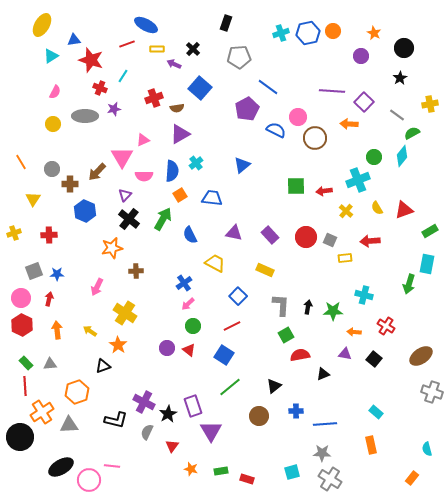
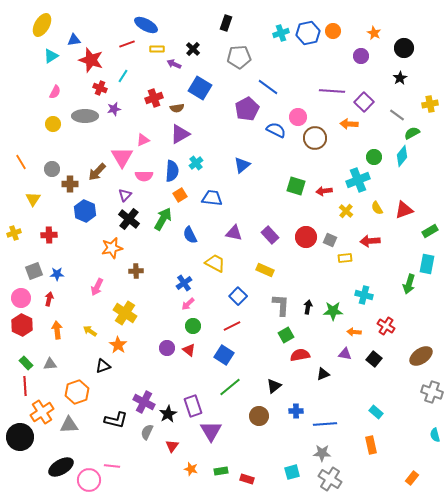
blue square at (200, 88): rotated 10 degrees counterclockwise
green square at (296, 186): rotated 18 degrees clockwise
cyan semicircle at (427, 449): moved 8 px right, 14 px up
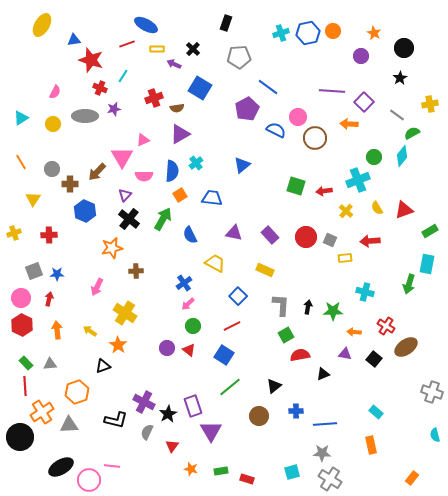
cyan triangle at (51, 56): moved 30 px left, 62 px down
cyan cross at (364, 295): moved 1 px right, 3 px up
brown ellipse at (421, 356): moved 15 px left, 9 px up
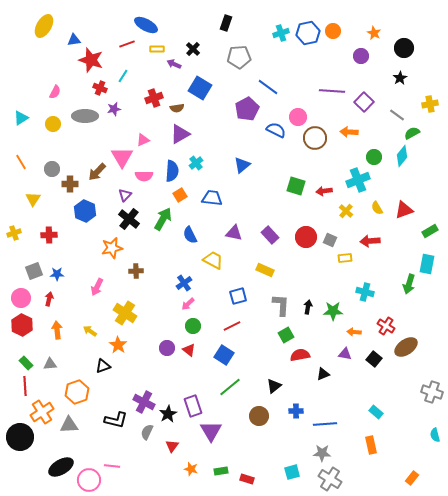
yellow ellipse at (42, 25): moved 2 px right, 1 px down
orange arrow at (349, 124): moved 8 px down
yellow trapezoid at (215, 263): moved 2 px left, 3 px up
blue square at (238, 296): rotated 30 degrees clockwise
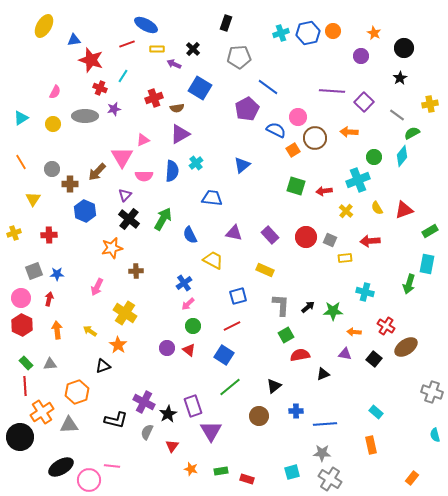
orange square at (180, 195): moved 113 px right, 45 px up
black arrow at (308, 307): rotated 40 degrees clockwise
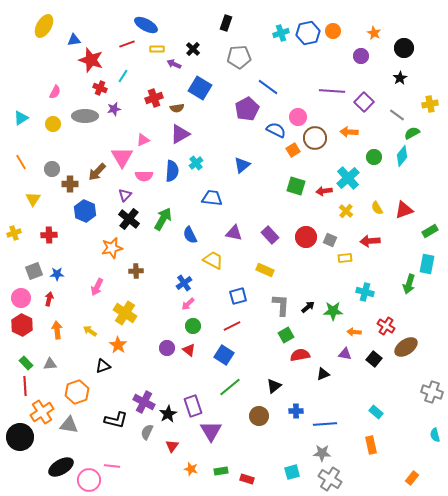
cyan cross at (358, 180): moved 10 px left, 2 px up; rotated 20 degrees counterclockwise
gray triangle at (69, 425): rotated 12 degrees clockwise
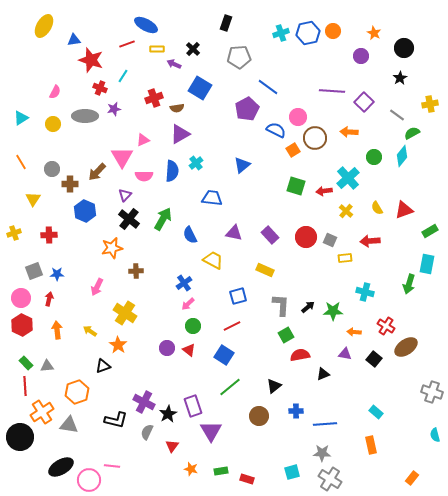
gray triangle at (50, 364): moved 3 px left, 2 px down
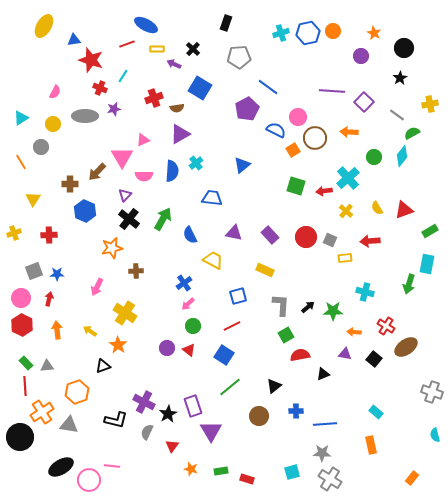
gray circle at (52, 169): moved 11 px left, 22 px up
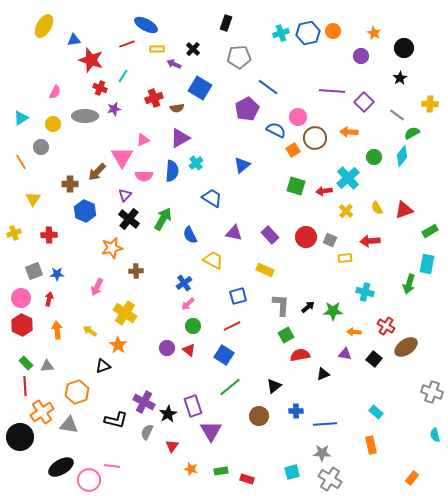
yellow cross at (430, 104): rotated 14 degrees clockwise
purple triangle at (180, 134): moved 4 px down
blue trapezoid at (212, 198): rotated 25 degrees clockwise
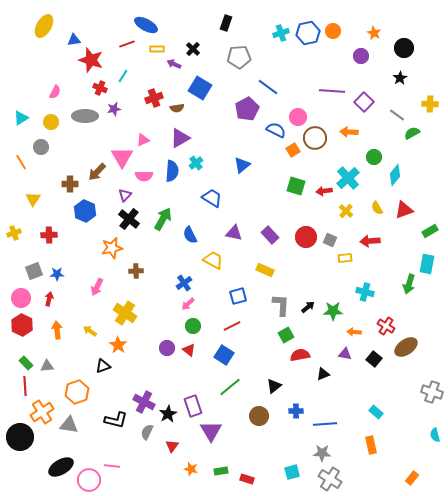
yellow circle at (53, 124): moved 2 px left, 2 px up
cyan diamond at (402, 156): moved 7 px left, 19 px down
